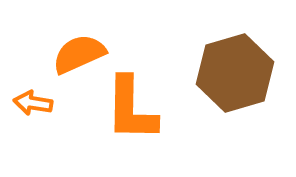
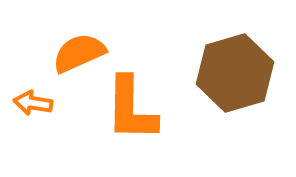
orange semicircle: moved 1 px up
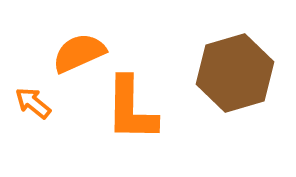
orange arrow: rotated 30 degrees clockwise
